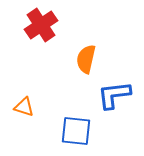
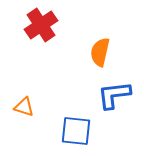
orange semicircle: moved 14 px right, 7 px up
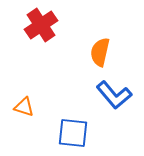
blue L-shape: rotated 123 degrees counterclockwise
blue square: moved 3 px left, 2 px down
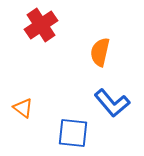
blue L-shape: moved 2 px left, 8 px down
orange triangle: moved 1 px left, 1 px down; rotated 20 degrees clockwise
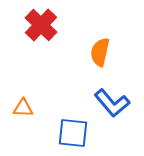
red cross: rotated 12 degrees counterclockwise
orange triangle: rotated 35 degrees counterclockwise
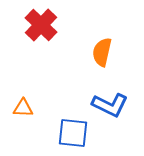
orange semicircle: moved 2 px right
blue L-shape: moved 2 px left, 2 px down; rotated 24 degrees counterclockwise
